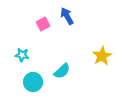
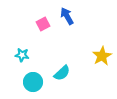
cyan semicircle: moved 2 px down
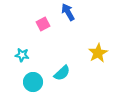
blue arrow: moved 1 px right, 4 px up
yellow star: moved 4 px left, 3 px up
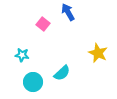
pink square: rotated 24 degrees counterclockwise
yellow star: rotated 18 degrees counterclockwise
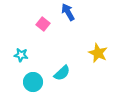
cyan star: moved 1 px left
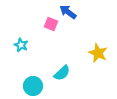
blue arrow: rotated 24 degrees counterclockwise
pink square: moved 8 px right; rotated 16 degrees counterclockwise
cyan star: moved 10 px up; rotated 16 degrees clockwise
cyan circle: moved 4 px down
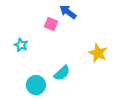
cyan circle: moved 3 px right, 1 px up
